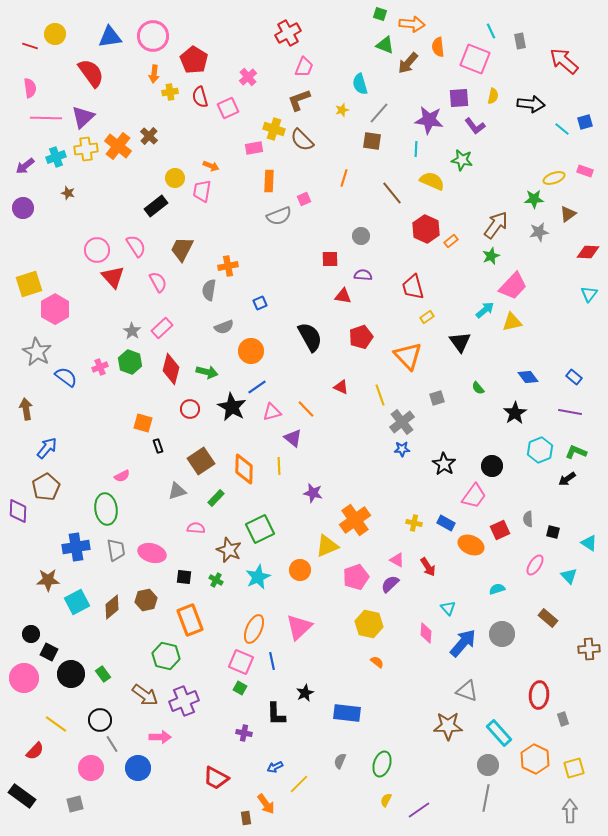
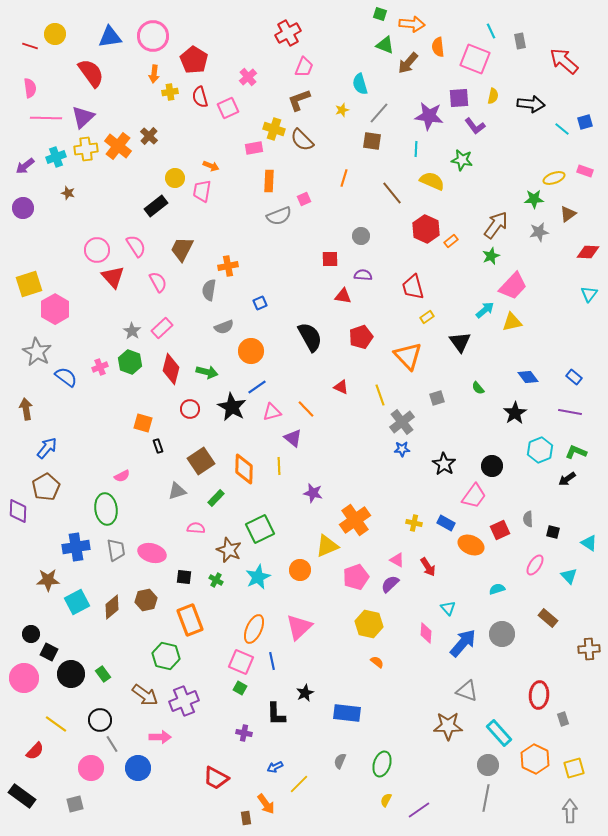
purple star at (429, 120): moved 4 px up
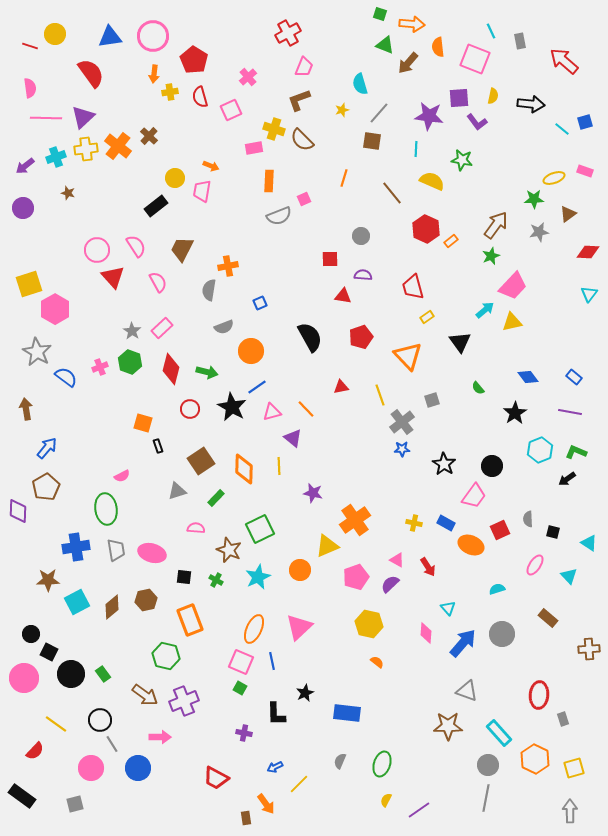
pink square at (228, 108): moved 3 px right, 2 px down
purple L-shape at (475, 126): moved 2 px right, 4 px up
red triangle at (341, 387): rotated 35 degrees counterclockwise
gray square at (437, 398): moved 5 px left, 2 px down
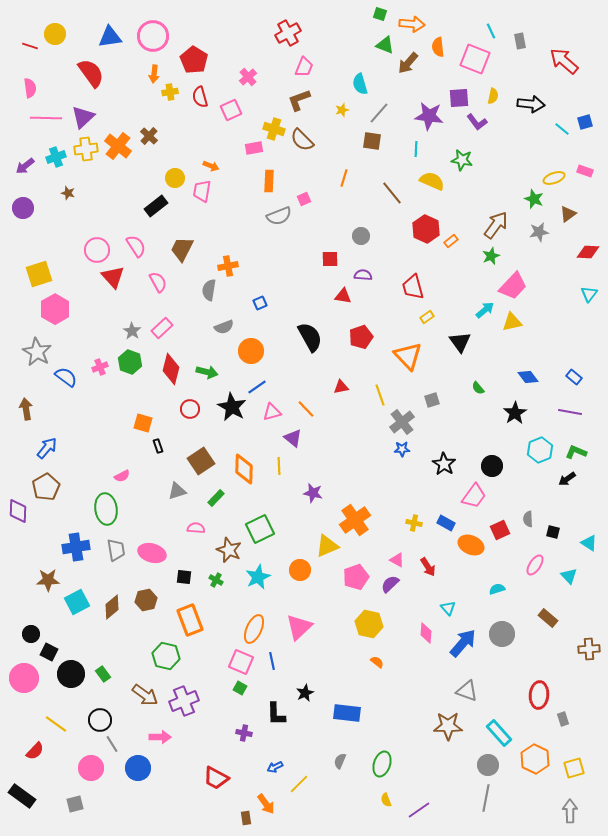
green star at (534, 199): rotated 24 degrees clockwise
yellow square at (29, 284): moved 10 px right, 10 px up
yellow semicircle at (386, 800): rotated 48 degrees counterclockwise
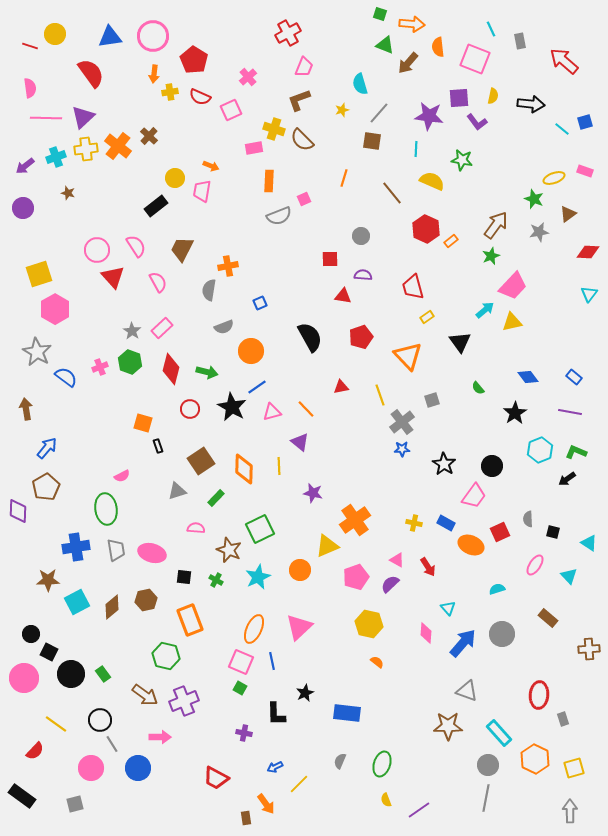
cyan line at (491, 31): moved 2 px up
red semicircle at (200, 97): rotated 50 degrees counterclockwise
purple triangle at (293, 438): moved 7 px right, 4 px down
red square at (500, 530): moved 2 px down
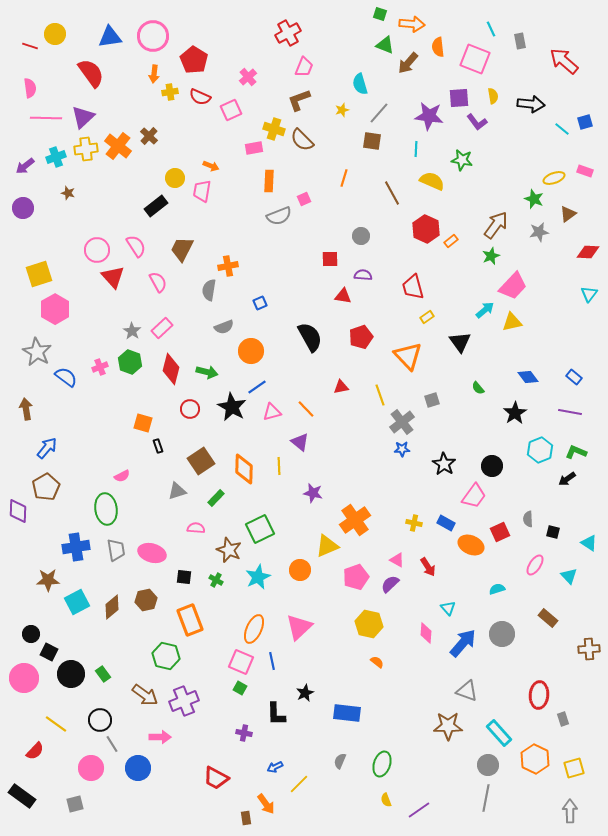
yellow semicircle at (493, 96): rotated 21 degrees counterclockwise
brown line at (392, 193): rotated 10 degrees clockwise
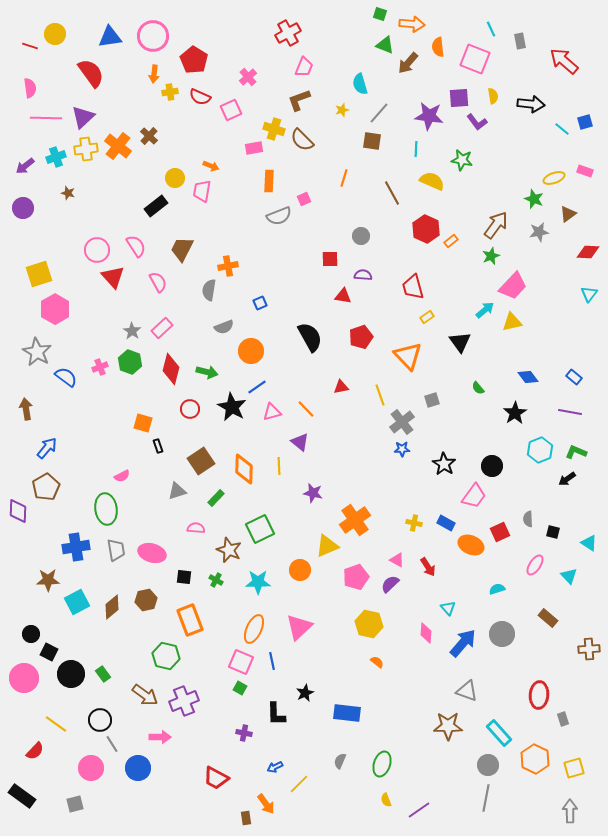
cyan star at (258, 577): moved 5 px down; rotated 25 degrees clockwise
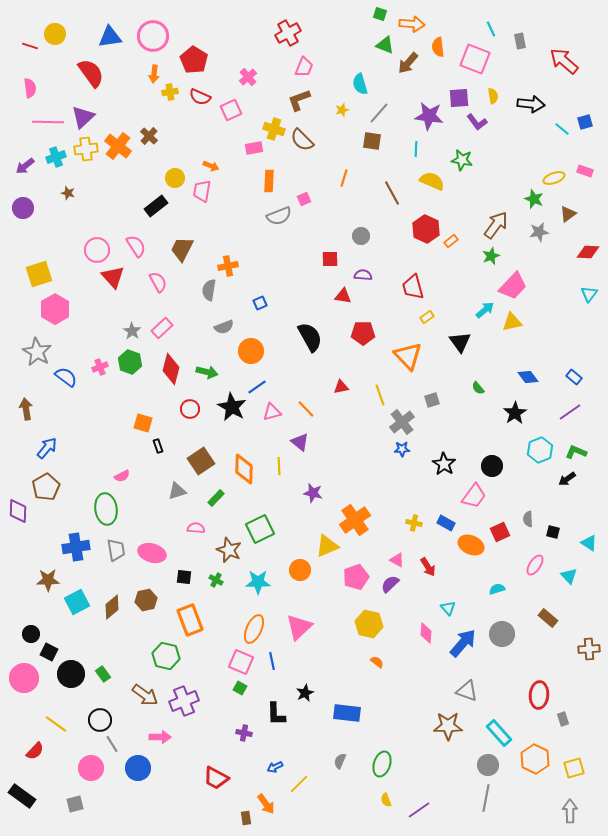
pink line at (46, 118): moved 2 px right, 4 px down
red pentagon at (361, 337): moved 2 px right, 4 px up; rotated 20 degrees clockwise
purple line at (570, 412): rotated 45 degrees counterclockwise
